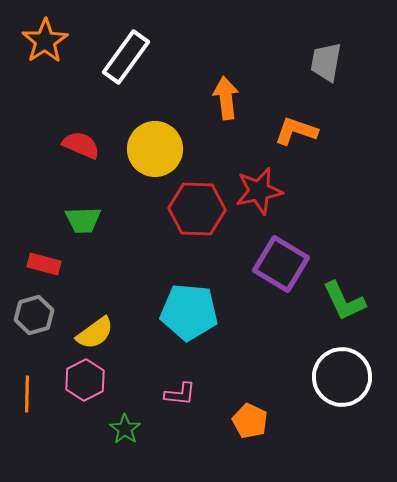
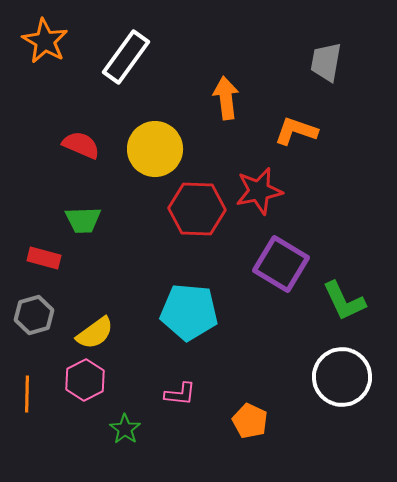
orange star: rotated 9 degrees counterclockwise
red rectangle: moved 6 px up
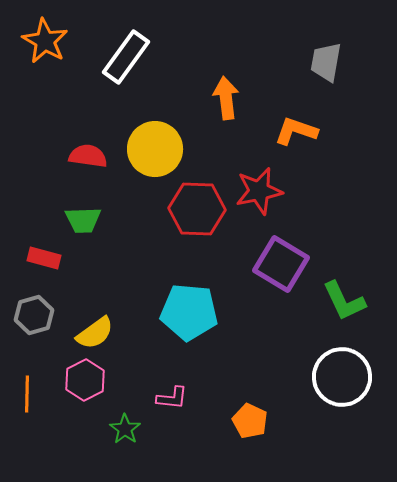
red semicircle: moved 7 px right, 11 px down; rotated 15 degrees counterclockwise
pink L-shape: moved 8 px left, 4 px down
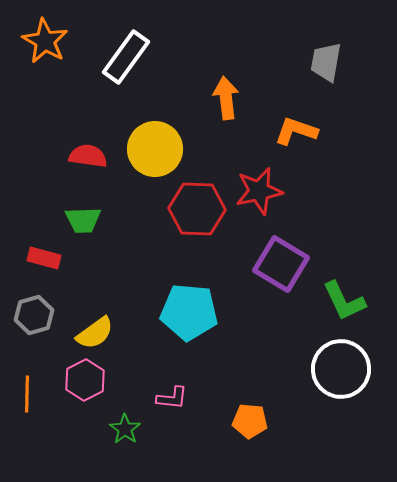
white circle: moved 1 px left, 8 px up
orange pentagon: rotated 20 degrees counterclockwise
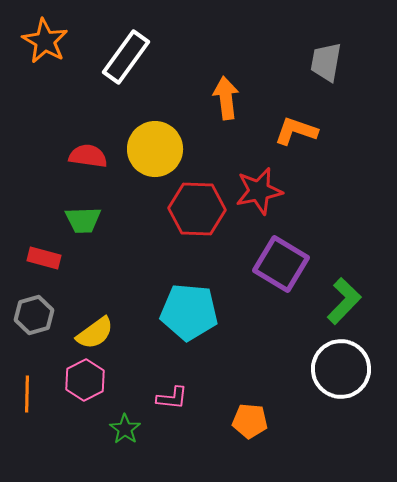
green L-shape: rotated 111 degrees counterclockwise
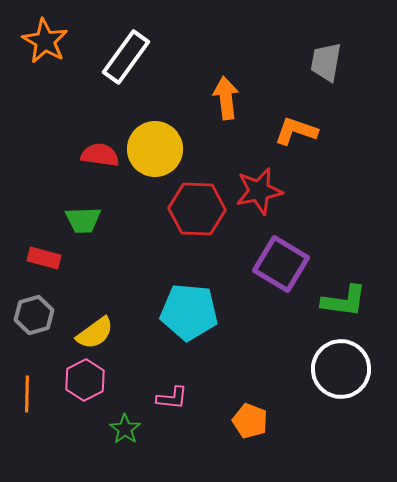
red semicircle: moved 12 px right, 1 px up
green L-shape: rotated 54 degrees clockwise
orange pentagon: rotated 16 degrees clockwise
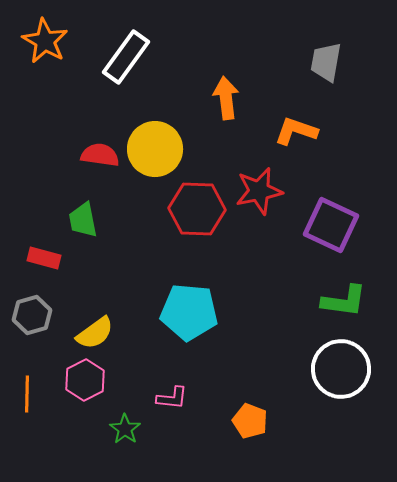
green trapezoid: rotated 81 degrees clockwise
purple square: moved 50 px right, 39 px up; rotated 6 degrees counterclockwise
gray hexagon: moved 2 px left
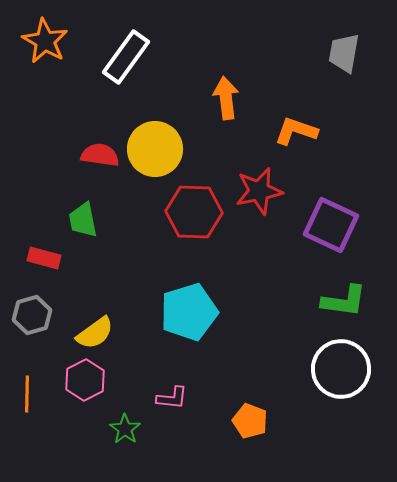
gray trapezoid: moved 18 px right, 9 px up
red hexagon: moved 3 px left, 3 px down
cyan pentagon: rotated 22 degrees counterclockwise
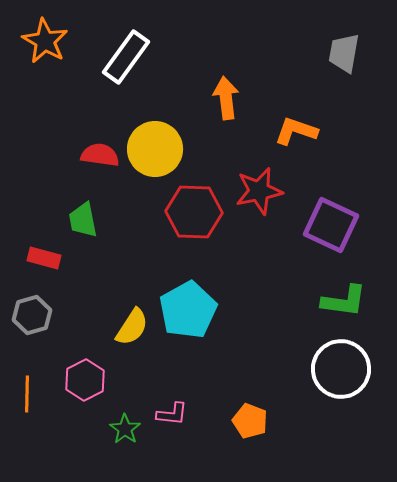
cyan pentagon: moved 1 px left, 2 px up; rotated 12 degrees counterclockwise
yellow semicircle: moved 37 px right, 6 px up; rotated 21 degrees counterclockwise
pink L-shape: moved 16 px down
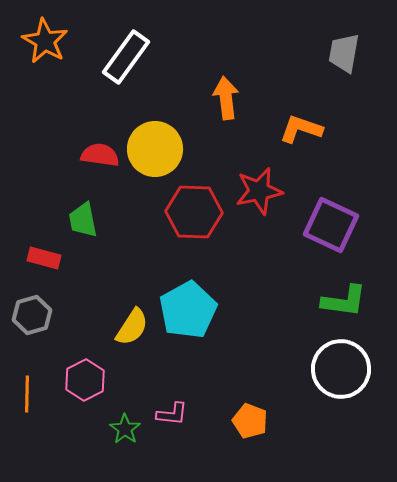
orange L-shape: moved 5 px right, 2 px up
